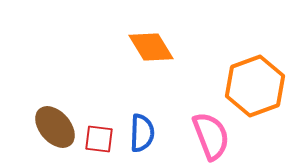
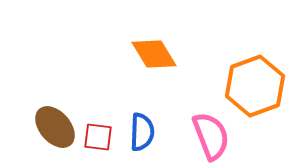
orange diamond: moved 3 px right, 7 px down
blue semicircle: moved 1 px up
red square: moved 1 px left, 2 px up
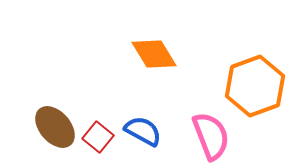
blue semicircle: moved 1 px right, 1 px up; rotated 63 degrees counterclockwise
red square: rotated 32 degrees clockwise
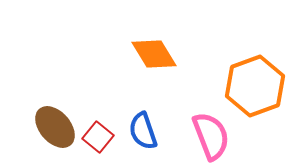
blue semicircle: rotated 138 degrees counterclockwise
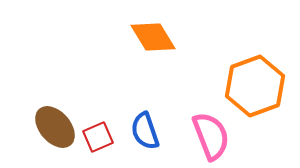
orange diamond: moved 1 px left, 17 px up
blue semicircle: moved 2 px right
red square: rotated 28 degrees clockwise
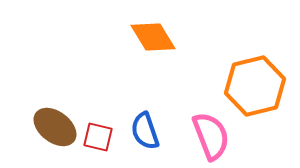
orange hexagon: rotated 6 degrees clockwise
brown ellipse: rotated 12 degrees counterclockwise
red square: rotated 36 degrees clockwise
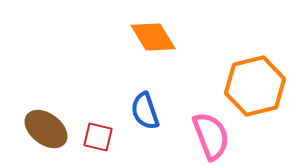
brown ellipse: moved 9 px left, 2 px down
blue semicircle: moved 20 px up
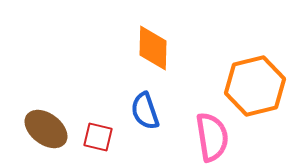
orange diamond: moved 11 px down; rotated 33 degrees clockwise
pink semicircle: moved 1 px right, 1 px down; rotated 12 degrees clockwise
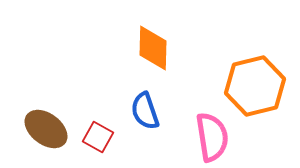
red square: rotated 16 degrees clockwise
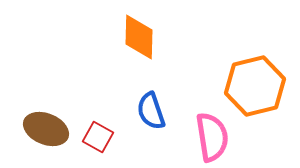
orange diamond: moved 14 px left, 11 px up
blue semicircle: moved 6 px right
brown ellipse: rotated 15 degrees counterclockwise
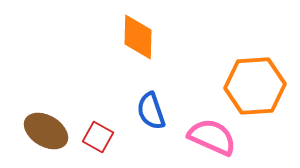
orange diamond: moved 1 px left
orange hexagon: rotated 10 degrees clockwise
brown ellipse: moved 2 px down; rotated 9 degrees clockwise
pink semicircle: rotated 57 degrees counterclockwise
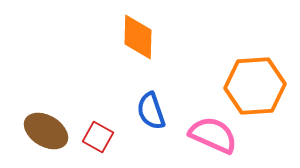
pink semicircle: moved 1 px right, 2 px up
